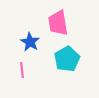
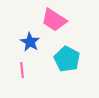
pink trapezoid: moved 4 px left, 3 px up; rotated 48 degrees counterclockwise
cyan pentagon: rotated 15 degrees counterclockwise
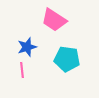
blue star: moved 3 px left, 5 px down; rotated 24 degrees clockwise
cyan pentagon: rotated 20 degrees counterclockwise
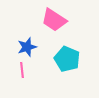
cyan pentagon: rotated 15 degrees clockwise
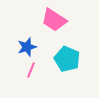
pink line: moved 9 px right; rotated 28 degrees clockwise
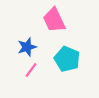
pink trapezoid: rotated 32 degrees clockwise
pink line: rotated 14 degrees clockwise
